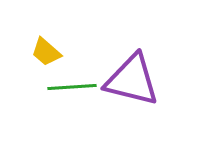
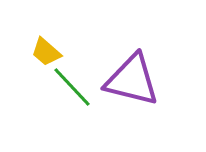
green line: rotated 51 degrees clockwise
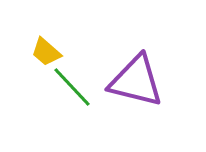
purple triangle: moved 4 px right, 1 px down
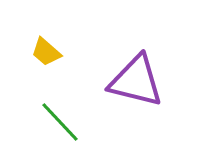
green line: moved 12 px left, 35 px down
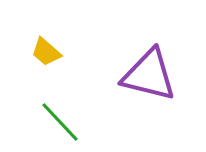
purple triangle: moved 13 px right, 6 px up
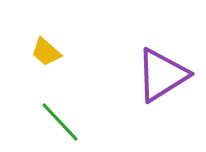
purple triangle: moved 13 px right; rotated 46 degrees counterclockwise
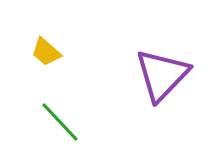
purple triangle: rotated 14 degrees counterclockwise
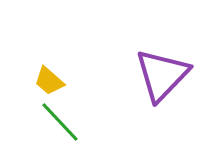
yellow trapezoid: moved 3 px right, 29 px down
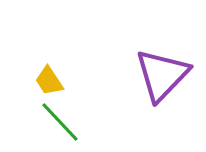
yellow trapezoid: rotated 16 degrees clockwise
